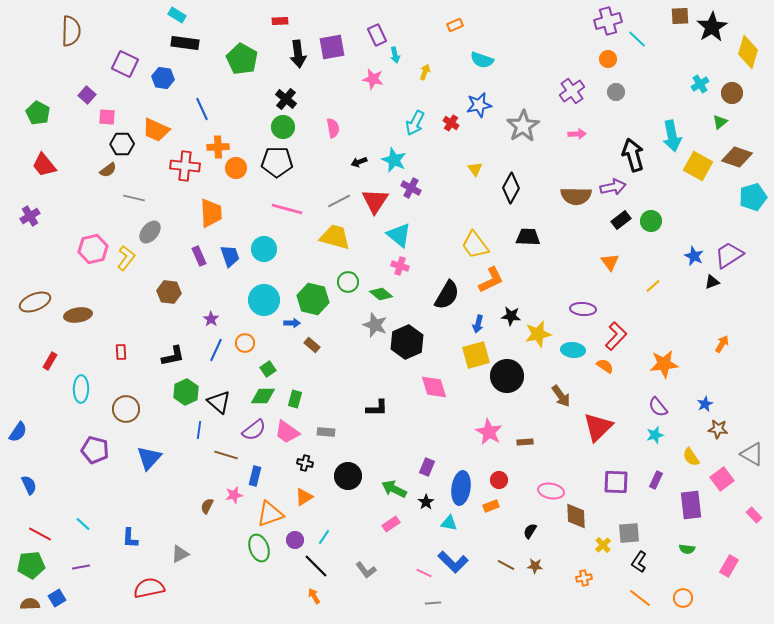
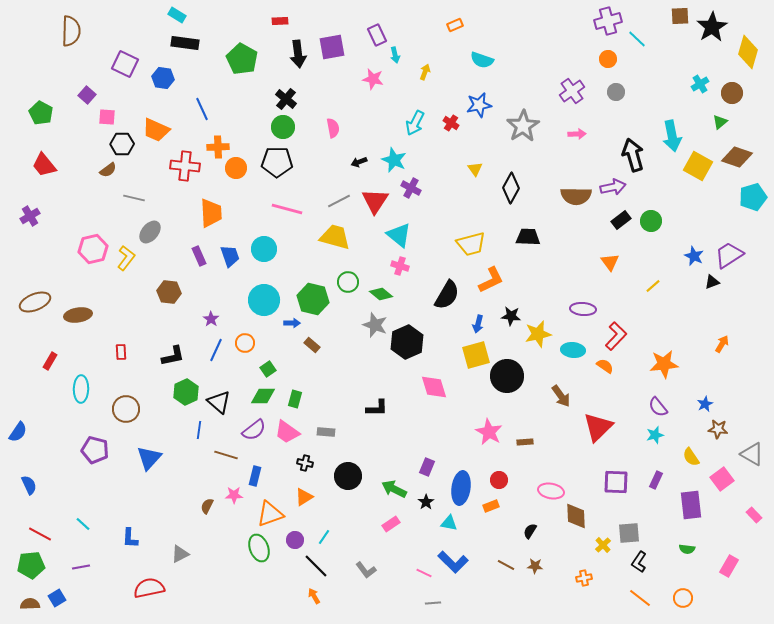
green pentagon at (38, 113): moved 3 px right
yellow trapezoid at (475, 245): moved 4 px left, 1 px up; rotated 68 degrees counterclockwise
pink star at (234, 495): rotated 12 degrees clockwise
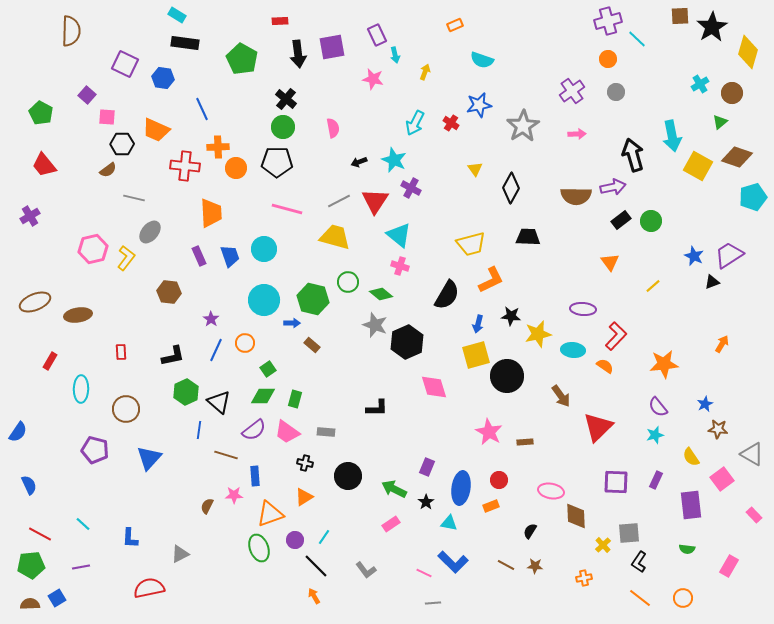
blue rectangle at (255, 476): rotated 18 degrees counterclockwise
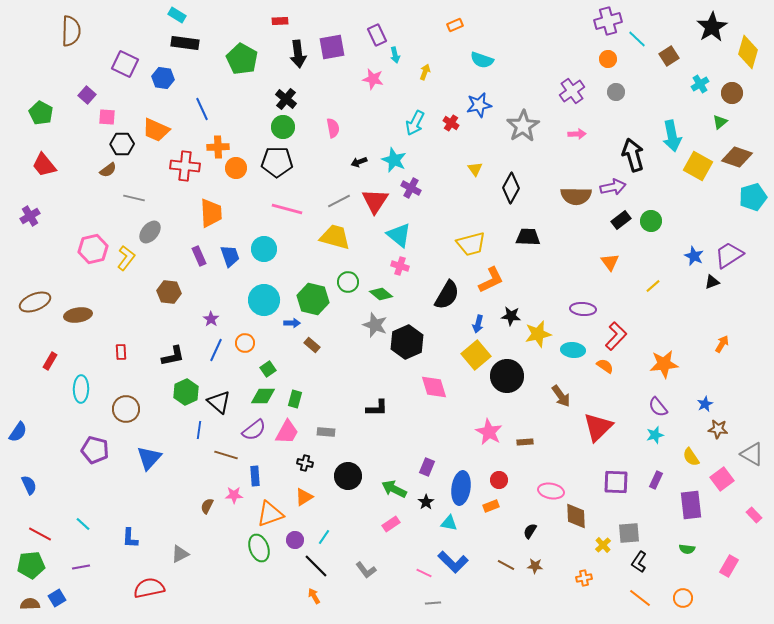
brown square at (680, 16): moved 11 px left, 40 px down; rotated 30 degrees counterclockwise
yellow square at (476, 355): rotated 24 degrees counterclockwise
pink trapezoid at (287, 432): rotated 96 degrees counterclockwise
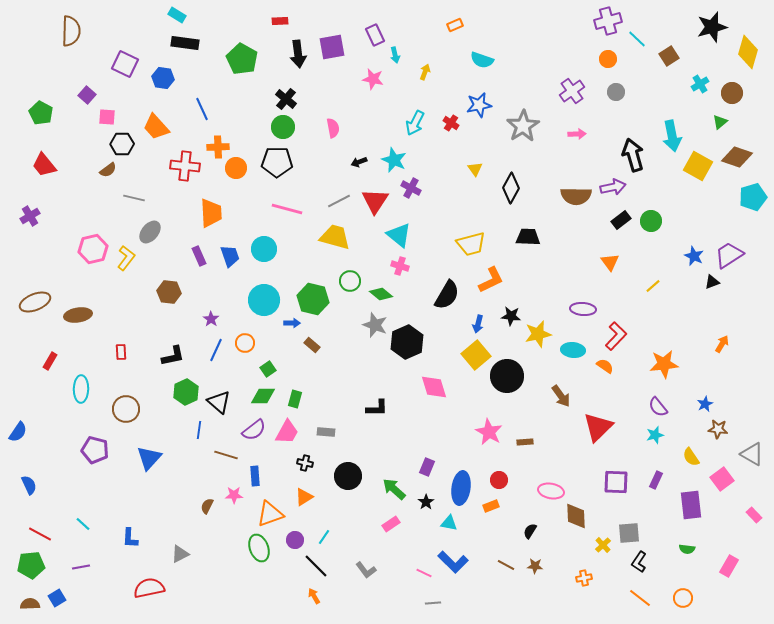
black star at (712, 27): rotated 16 degrees clockwise
purple rectangle at (377, 35): moved 2 px left
orange trapezoid at (156, 130): moved 3 px up; rotated 24 degrees clockwise
green circle at (348, 282): moved 2 px right, 1 px up
green arrow at (394, 489): rotated 15 degrees clockwise
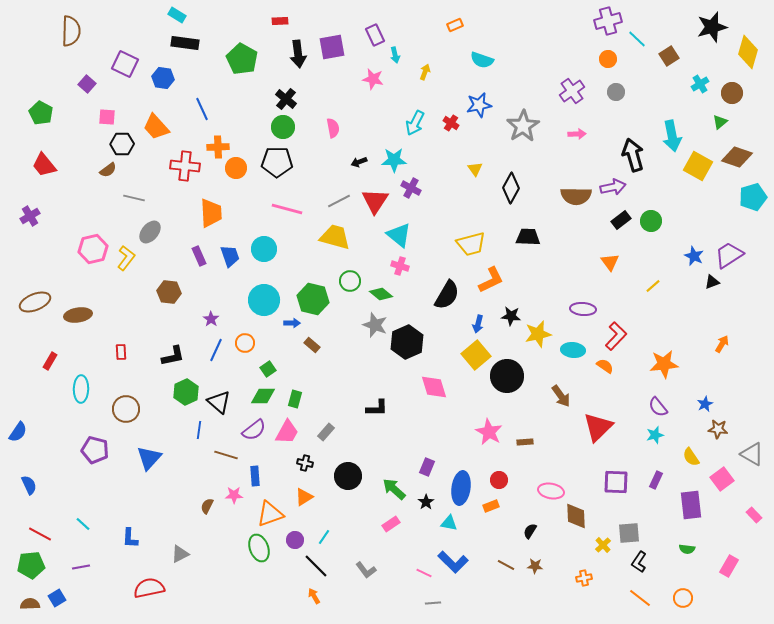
purple square at (87, 95): moved 11 px up
cyan star at (394, 160): rotated 25 degrees counterclockwise
gray rectangle at (326, 432): rotated 54 degrees counterclockwise
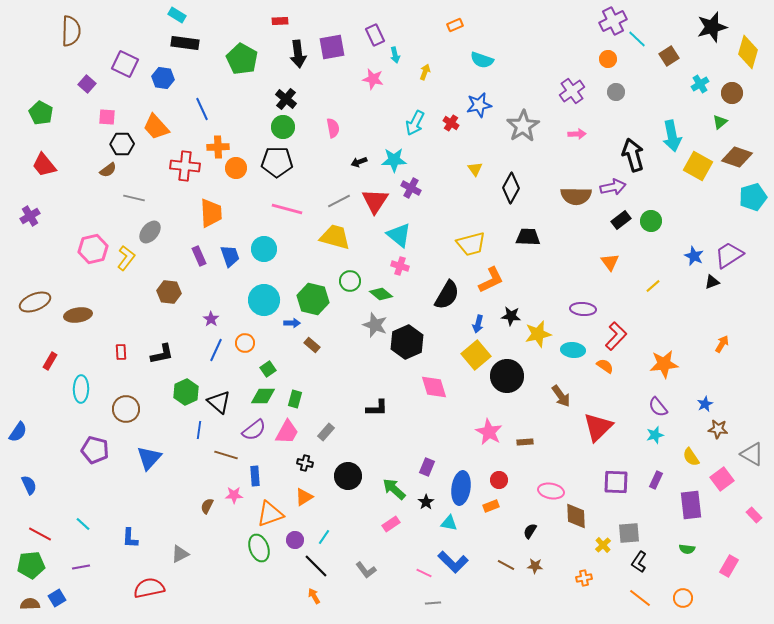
purple cross at (608, 21): moved 5 px right; rotated 12 degrees counterclockwise
black L-shape at (173, 356): moved 11 px left, 2 px up
